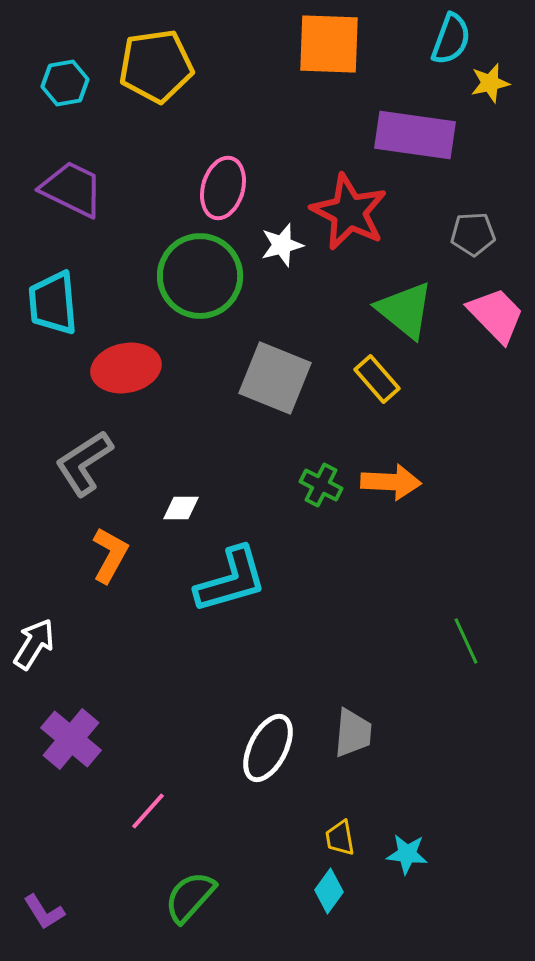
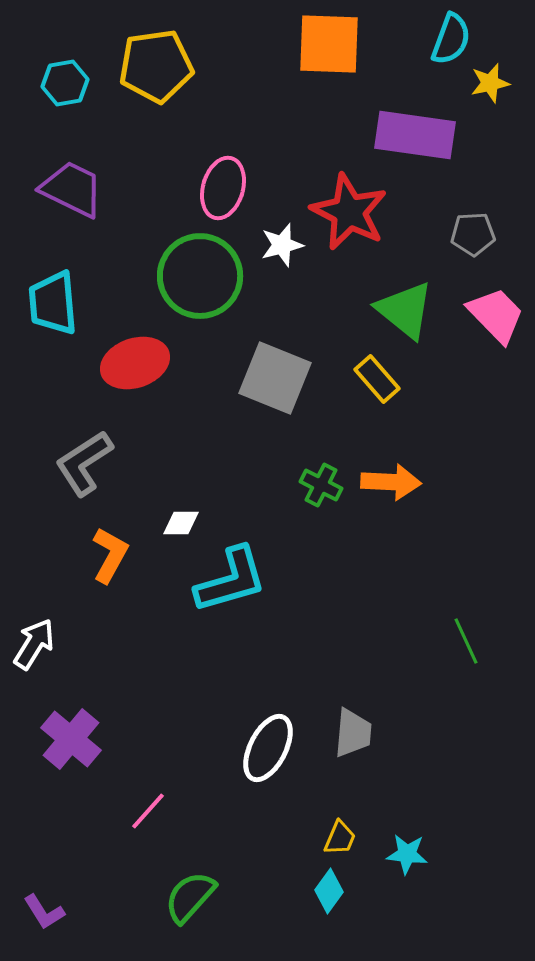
red ellipse: moved 9 px right, 5 px up; rotated 8 degrees counterclockwise
white diamond: moved 15 px down
yellow trapezoid: rotated 147 degrees counterclockwise
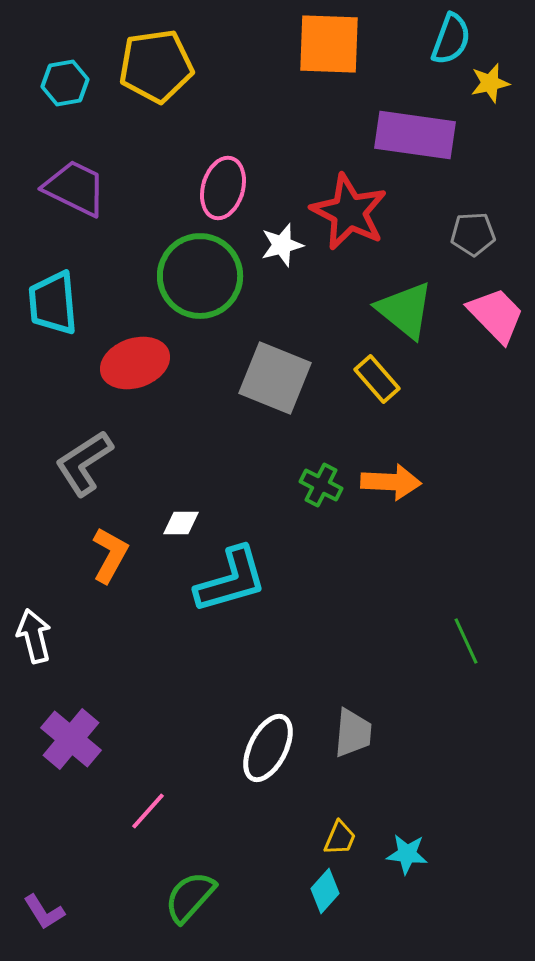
purple trapezoid: moved 3 px right, 1 px up
white arrow: moved 8 px up; rotated 46 degrees counterclockwise
cyan diamond: moved 4 px left; rotated 6 degrees clockwise
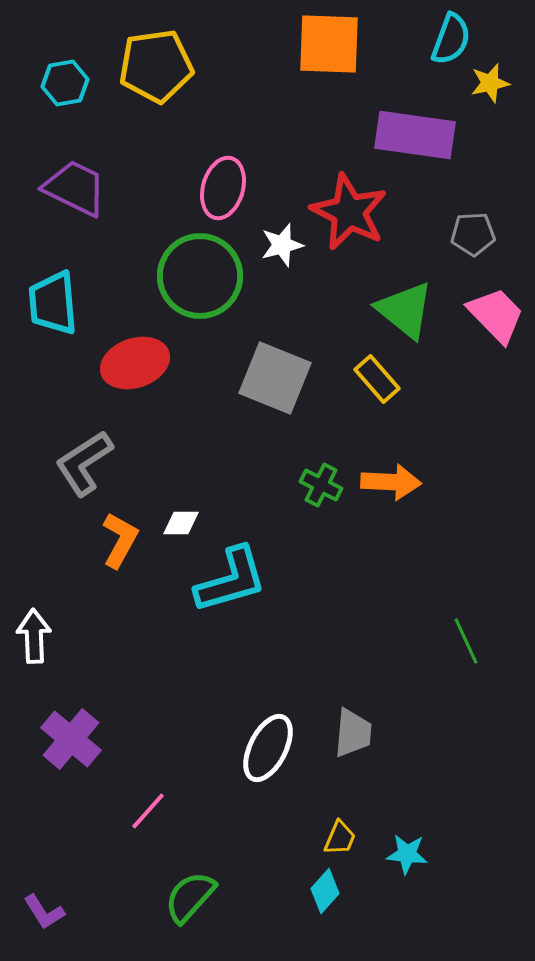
orange L-shape: moved 10 px right, 15 px up
white arrow: rotated 12 degrees clockwise
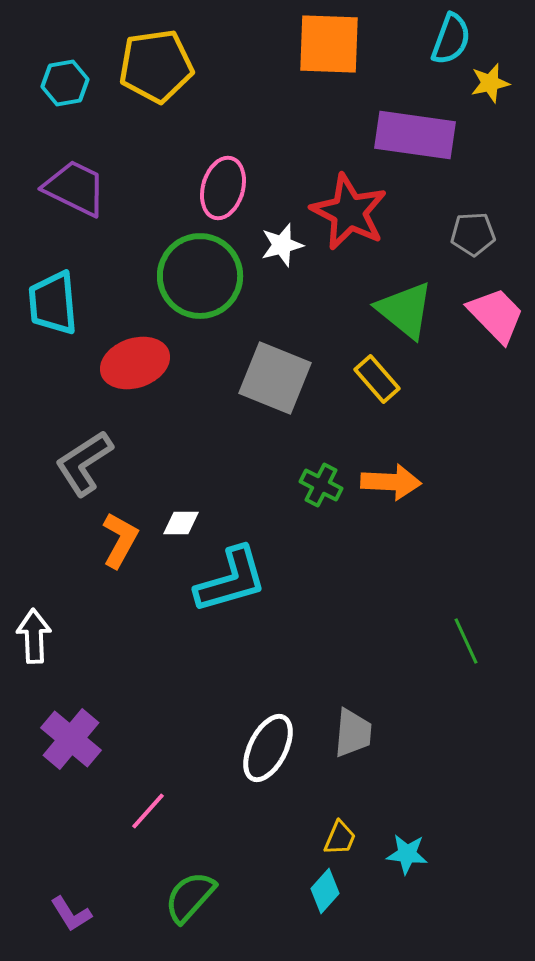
purple L-shape: moved 27 px right, 2 px down
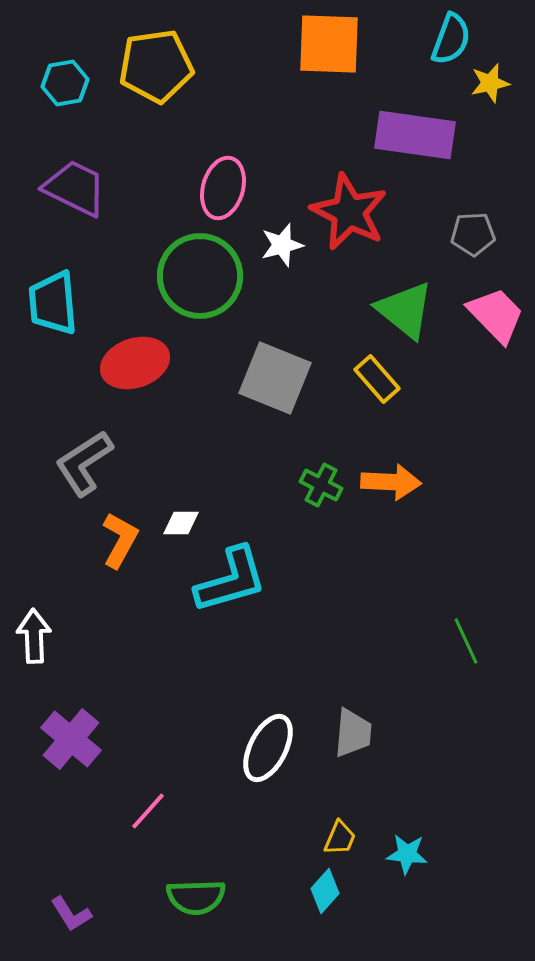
green semicircle: moved 6 px right; rotated 134 degrees counterclockwise
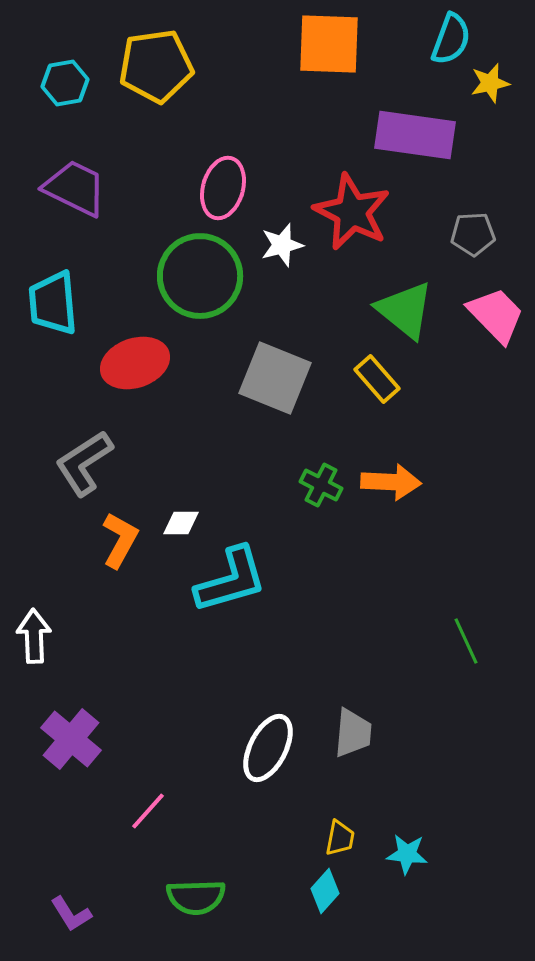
red star: moved 3 px right
yellow trapezoid: rotated 12 degrees counterclockwise
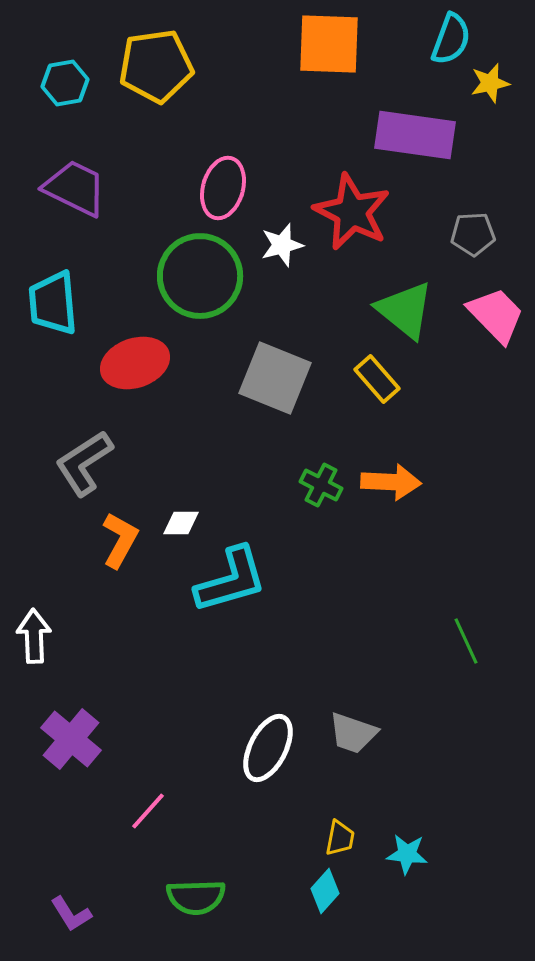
gray trapezoid: rotated 104 degrees clockwise
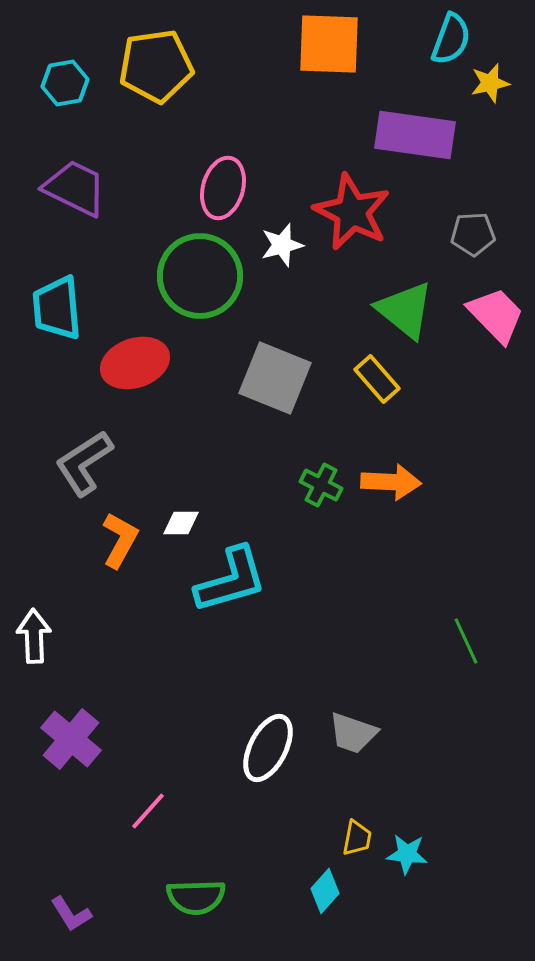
cyan trapezoid: moved 4 px right, 5 px down
yellow trapezoid: moved 17 px right
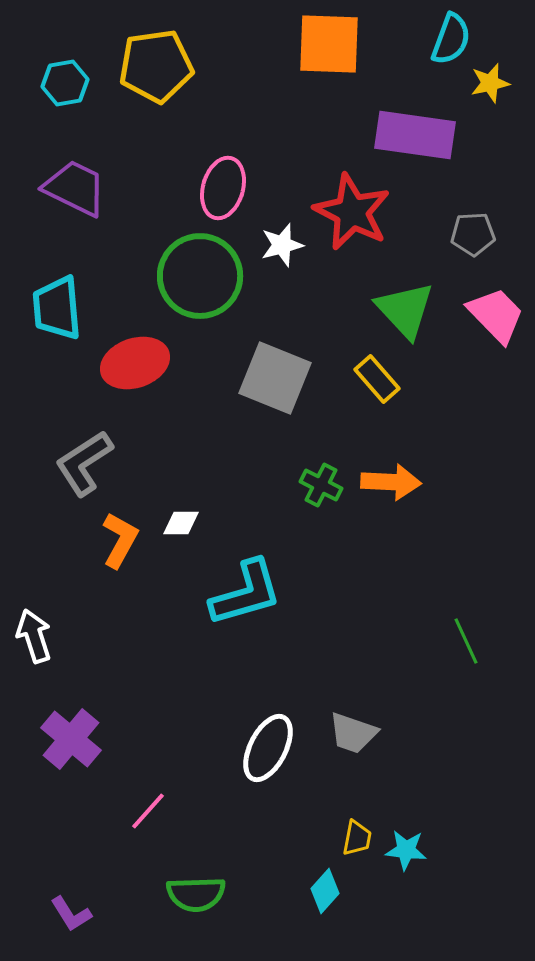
green triangle: rotated 8 degrees clockwise
cyan L-shape: moved 15 px right, 13 px down
white arrow: rotated 16 degrees counterclockwise
cyan star: moved 1 px left, 4 px up
green semicircle: moved 3 px up
